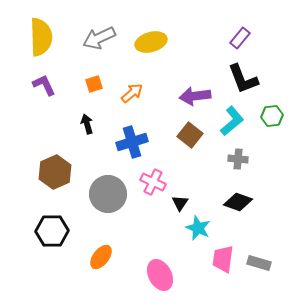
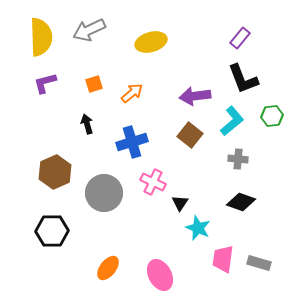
gray arrow: moved 10 px left, 8 px up
purple L-shape: moved 1 px right, 2 px up; rotated 80 degrees counterclockwise
gray circle: moved 4 px left, 1 px up
black diamond: moved 3 px right
orange ellipse: moved 7 px right, 11 px down
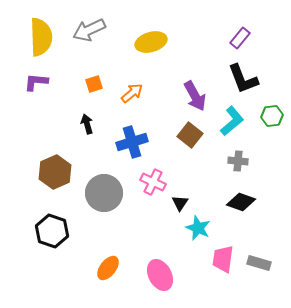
purple L-shape: moved 9 px left, 1 px up; rotated 20 degrees clockwise
purple arrow: rotated 112 degrees counterclockwise
gray cross: moved 2 px down
black hexagon: rotated 20 degrees clockwise
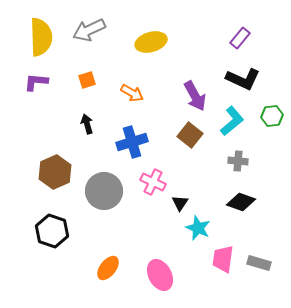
black L-shape: rotated 44 degrees counterclockwise
orange square: moved 7 px left, 4 px up
orange arrow: rotated 70 degrees clockwise
gray circle: moved 2 px up
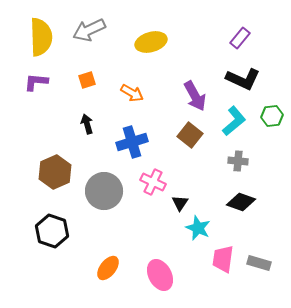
cyan L-shape: moved 2 px right
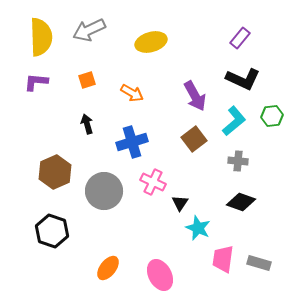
brown square: moved 4 px right, 4 px down; rotated 15 degrees clockwise
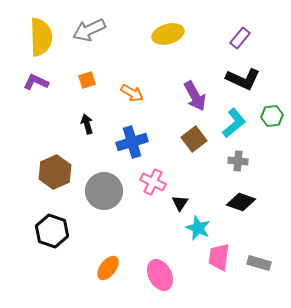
yellow ellipse: moved 17 px right, 8 px up
purple L-shape: rotated 20 degrees clockwise
cyan L-shape: moved 2 px down
pink trapezoid: moved 4 px left, 2 px up
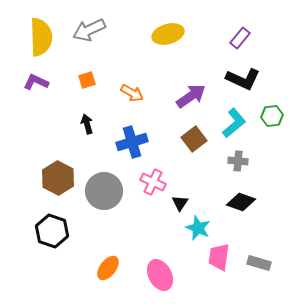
purple arrow: moved 4 px left; rotated 96 degrees counterclockwise
brown hexagon: moved 3 px right, 6 px down; rotated 8 degrees counterclockwise
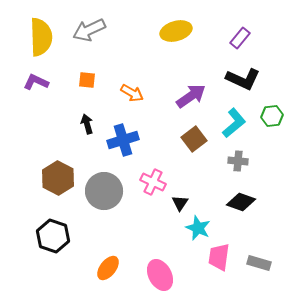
yellow ellipse: moved 8 px right, 3 px up
orange square: rotated 24 degrees clockwise
blue cross: moved 9 px left, 2 px up
black hexagon: moved 1 px right, 5 px down
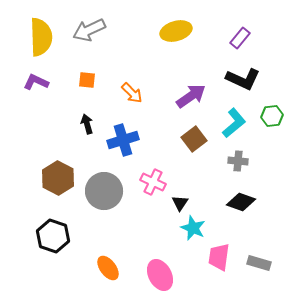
orange arrow: rotated 15 degrees clockwise
cyan star: moved 5 px left
orange ellipse: rotated 75 degrees counterclockwise
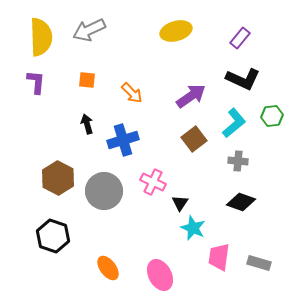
purple L-shape: rotated 70 degrees clockwise
